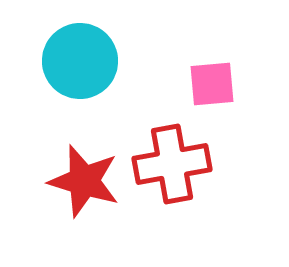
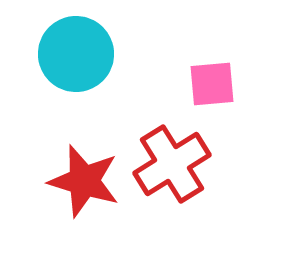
cyan circle: moved 4 px left, 7 px up
red cross: rotated 22 degrees counterclockwise
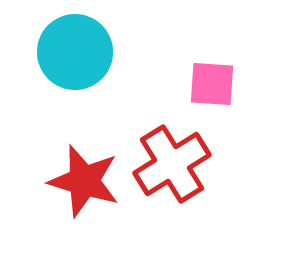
cyan circle: moved 1 px left, 2 px up
pink square: rotated 9 degrees clockwise
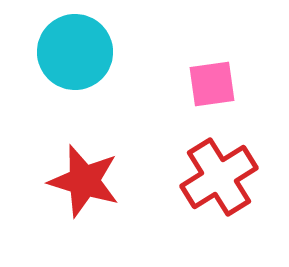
pink square: rotated 12 degrees counterclockwise
red cross: moved 47 px right, 13 px down
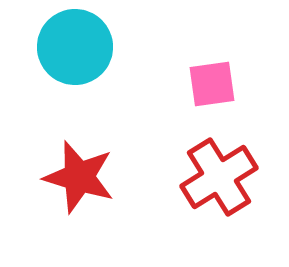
cyan circle: moved 5 px up
red star: moved 5 px left, 4 px up
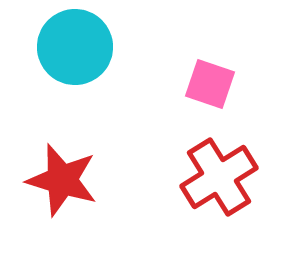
pink square: moved 2 px left; rotated 27 degrees clockwise
red star: moved 17 px left, 3 px down
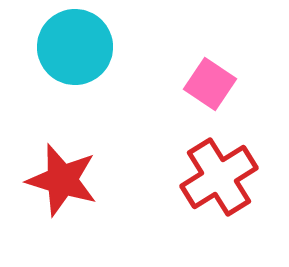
pink square: rotated 15 degrees clockwise
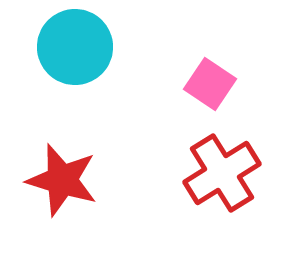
red cross: moved 3 px right, 4 px up
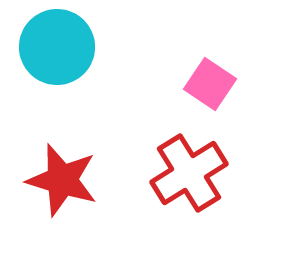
cyan circle: moved 18 px left
red cross: moved 33 px left
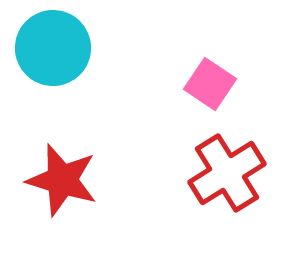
cyan circle: moved 4 px left, 1 px down
red cross: moved 38 px right
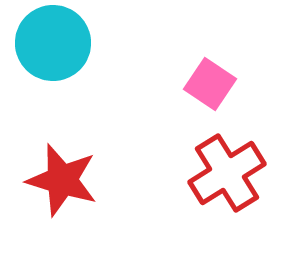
cyan circle: moved 5 px up
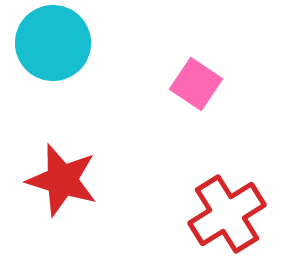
pink square: moved 14 px left
red cross: moved 41 px down
